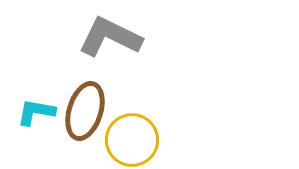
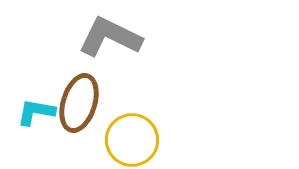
brown ellipse: moved 6 px left, 8 px up
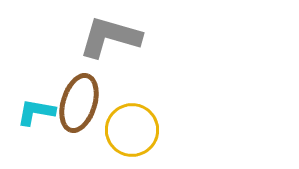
gray L-shape: rotated 10 degrees counterclockwise
yellow circle: moved 10 px up
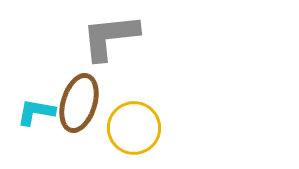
gray L-shape: rotated 22 degrees counterclockwise
yellow circle: moved 2 px right, 2 px up
